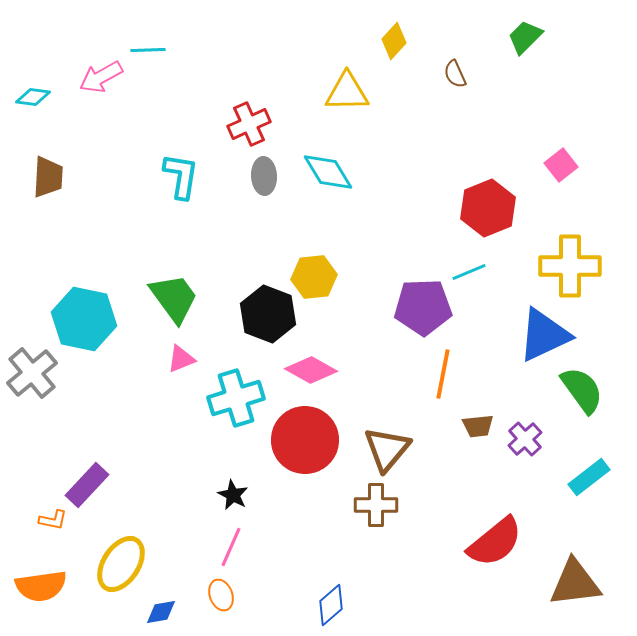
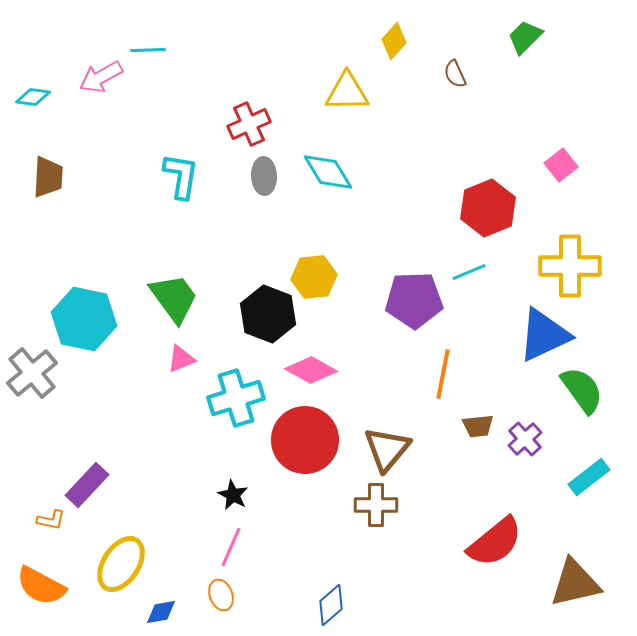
purple pentagon at (423, 307): moved 9 px left, 7 px up
orange L-shape at (53, 520): moved 2 px left
brown triangle at (575, 583): rotated 6 degrees counterclockwise
orange semicircle at (41, 586): rotated 36 degrees clockwise
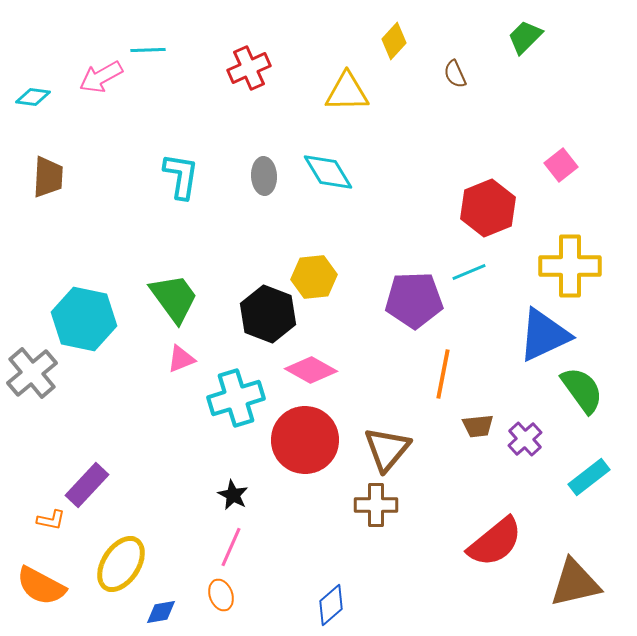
red cross at (249, 124): moved 56 px up
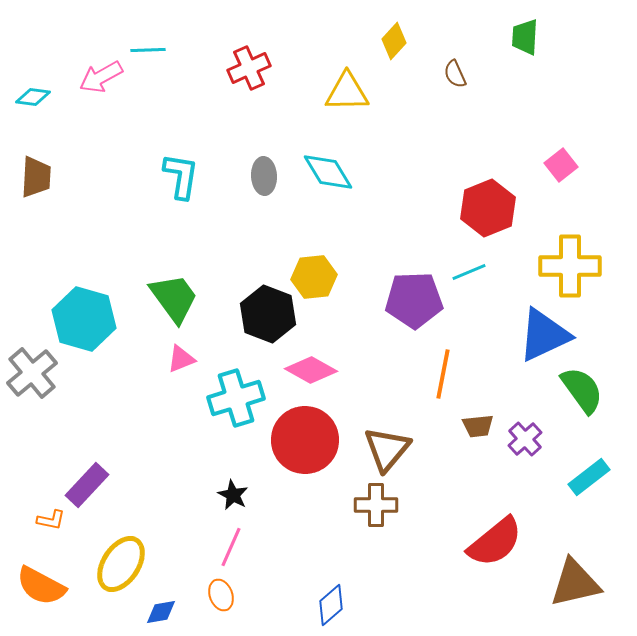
green trapezoid at (525, 37): rotated 42 degrees counterclockwise
brown trapezoid at (48, 177): moved 12 px left
cyan hexagon at (84, 319): rotated 4 degrees clockwise
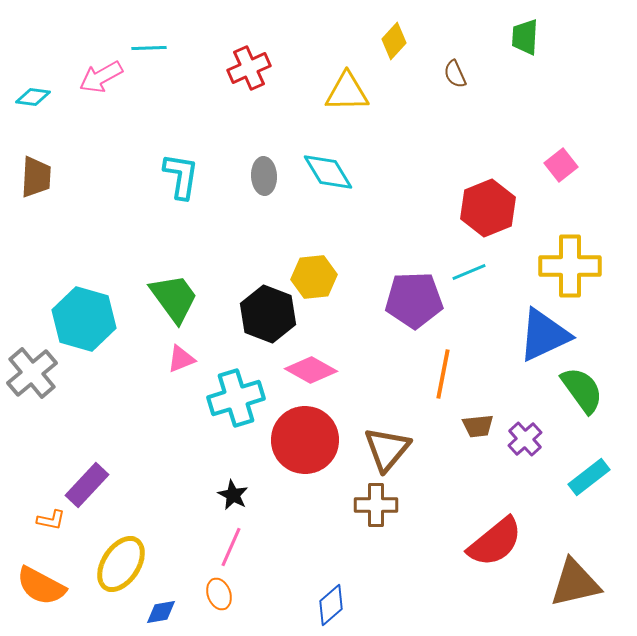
cyan line at (148, 50): moved 1 px right, 2 px up
orange ellipse at (221, 595): moved 2 px left, 1 px up
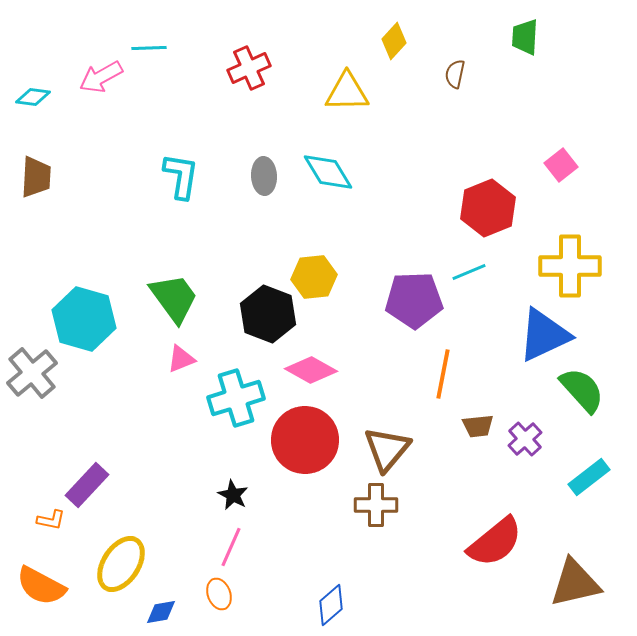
brown semicircle at (455, 74): rotated 36 degrees clockwise
green semicircle at (582, 390): rotated 6 degrees counterclockwise
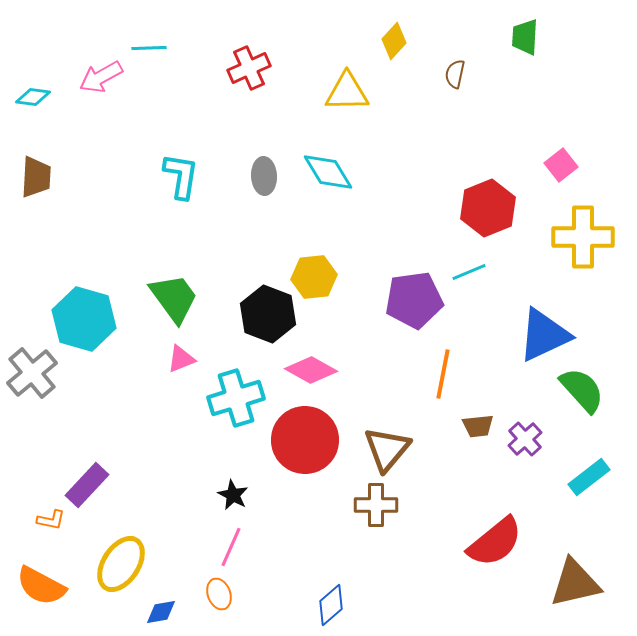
yellow cross at (570, 266): moved 13 px right, 29 px up
purple pentagon at (414, 300): rotated 6 degrees counterclockwise
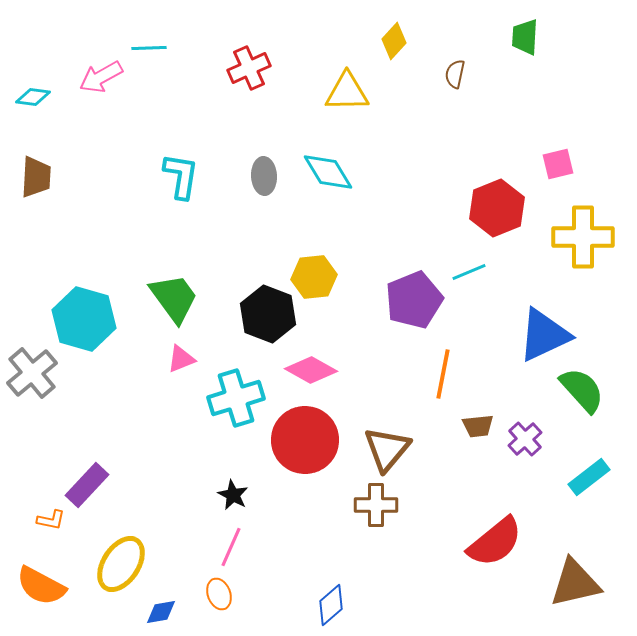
pink square at (561, 165): moved 3 px left, 1 px up; rotated 24 degrees clockwise
red hexagon at (488, 208): moved 9 px right
purple pentagon at (414, 300): rotated 14 degrees counterclockwise
